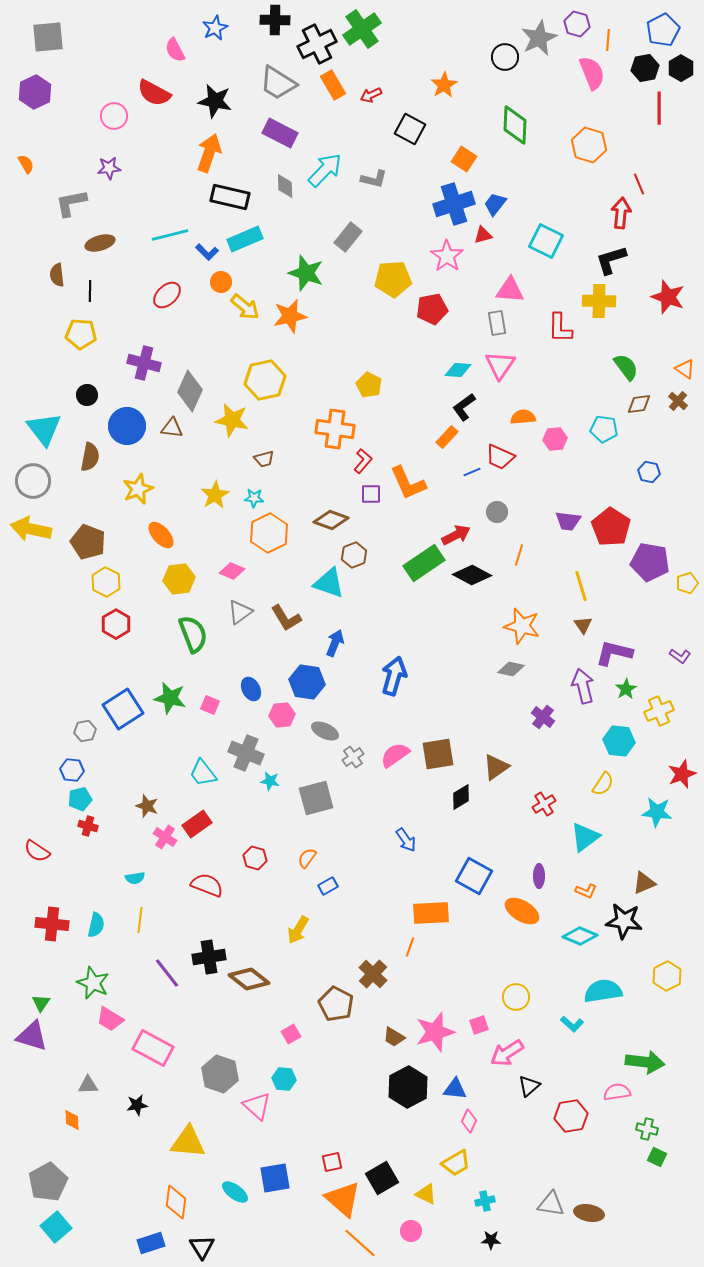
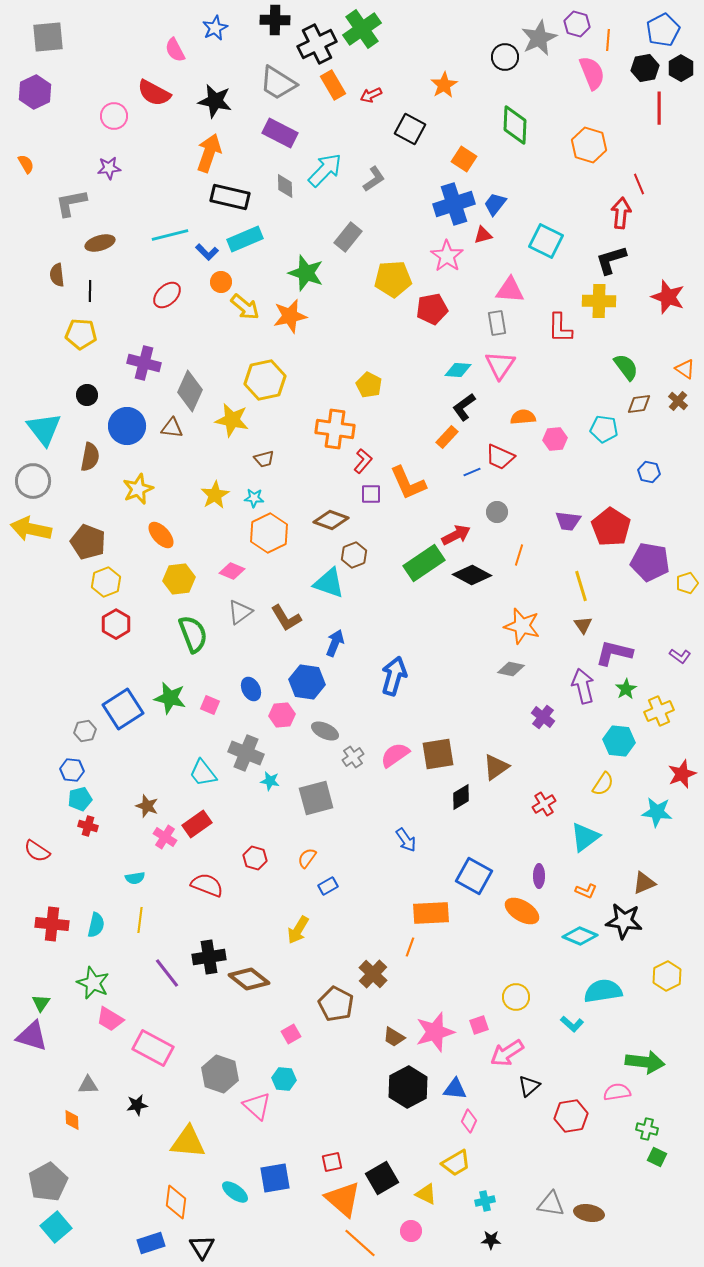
gray L-shape at (374, 179): rotated 48 degrees counterclockwise
yellow hexagon at (106, 582): rotated 12 degrees clockwise
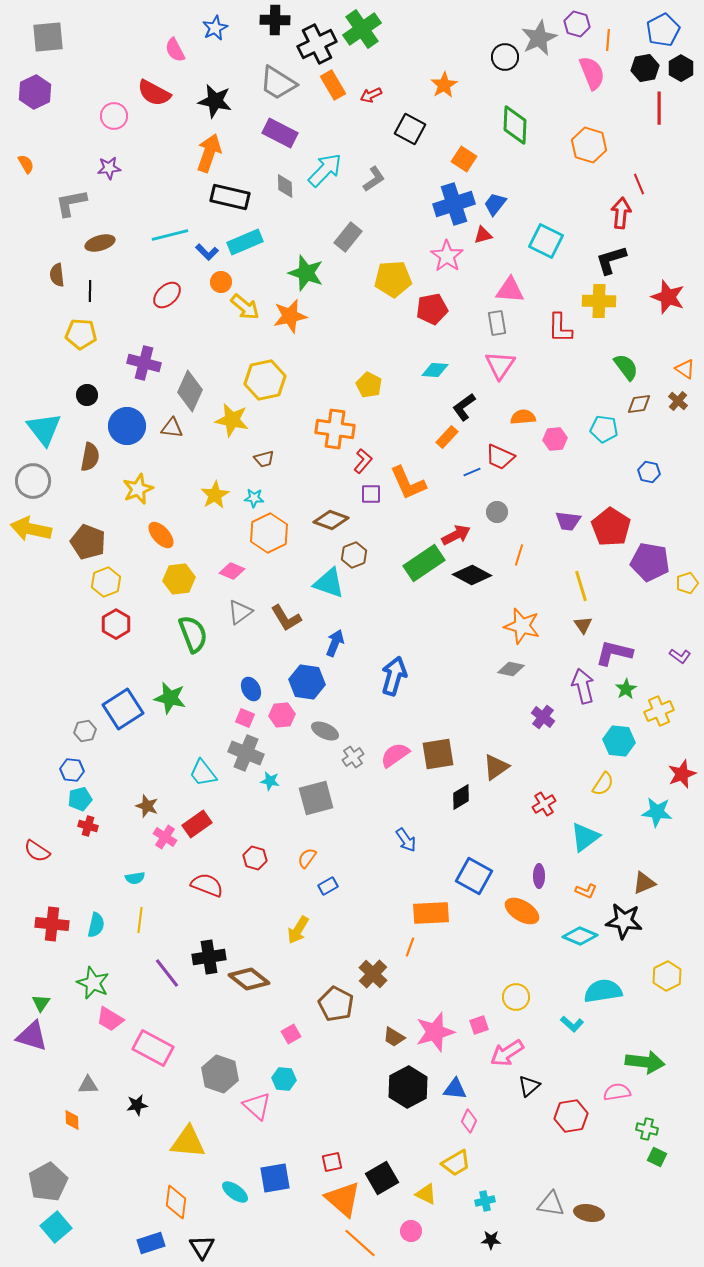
cyan rectangle at (245, 239): moved 3 px down
cyan diamond at (458, 370): moved 23 px left
pink square at (210, 705): moved 35 px right, 13 px down
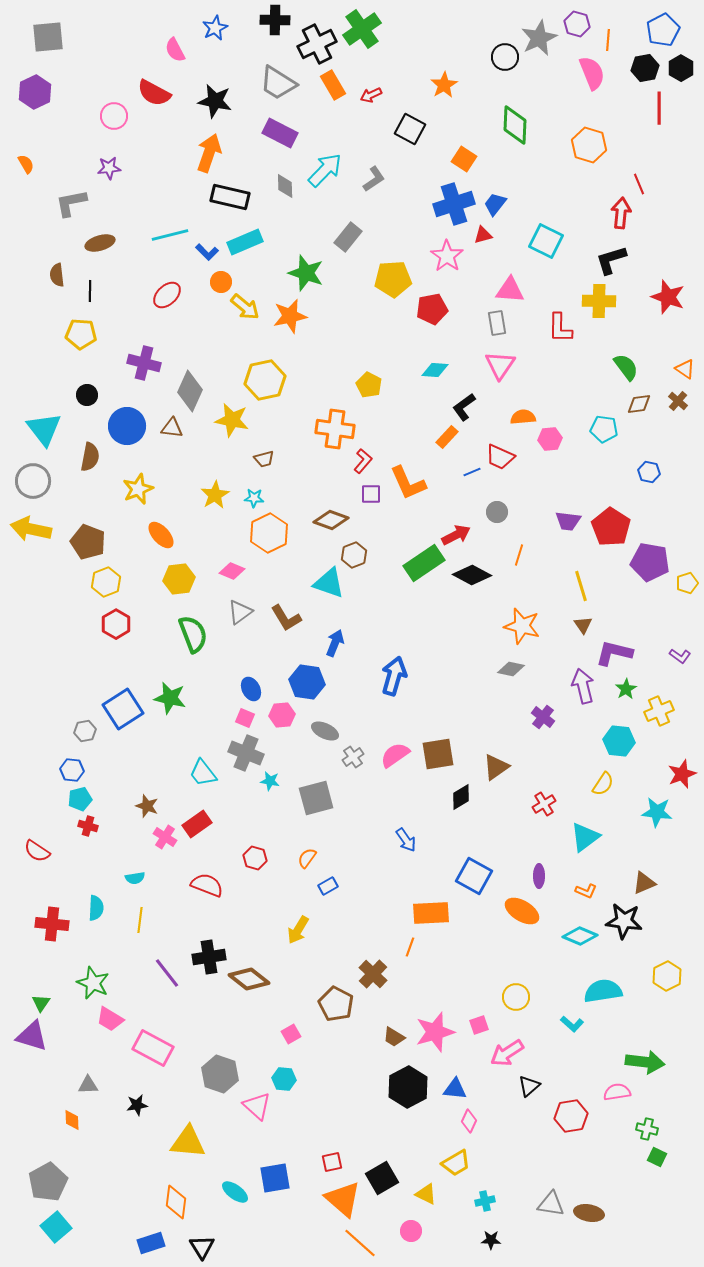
pink hexagon at (555, 439): moved 5 px left
cyan semicircle at (96, 925): moved 17 px up; rotated 10 degrees counterclockwise
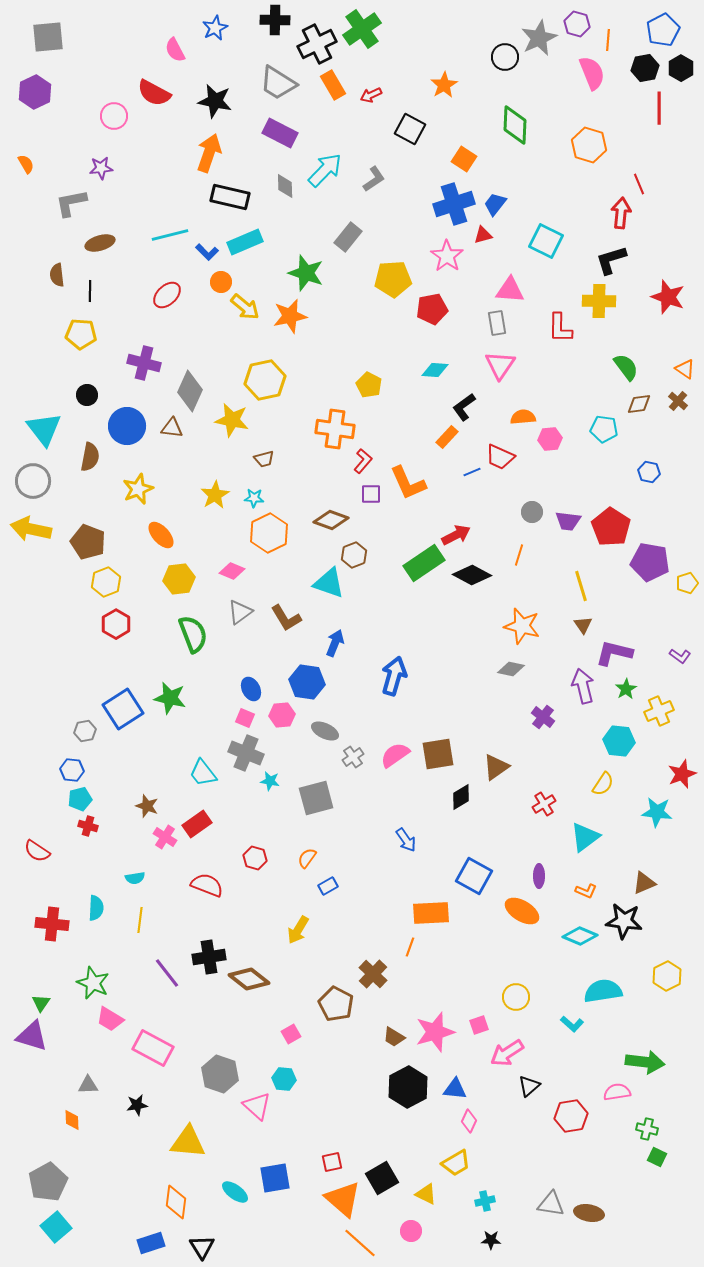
purple star at (109, 168): moved 8 px left
gray circle at (497, 512): moved 35 px right
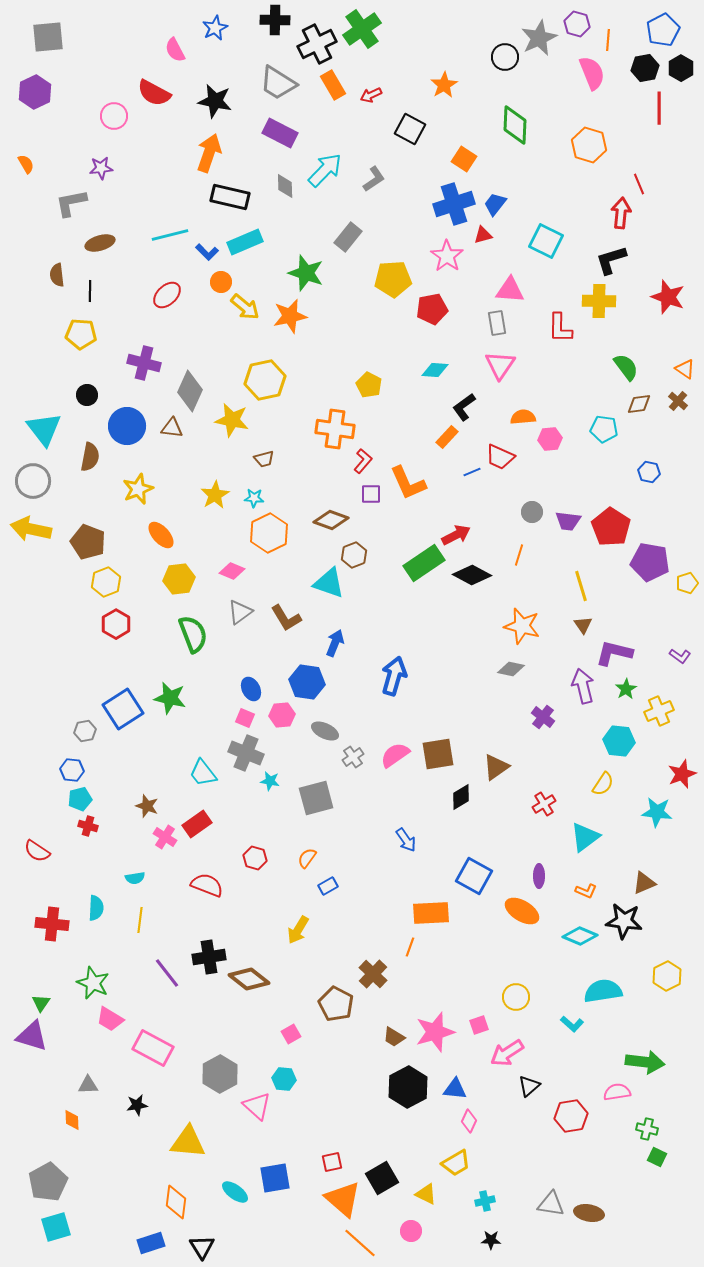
gray hexagon at (220, 1074): rotated 12 degrees clockwise
cyan square at (56, 1227): rotated 24 degrees clockwise
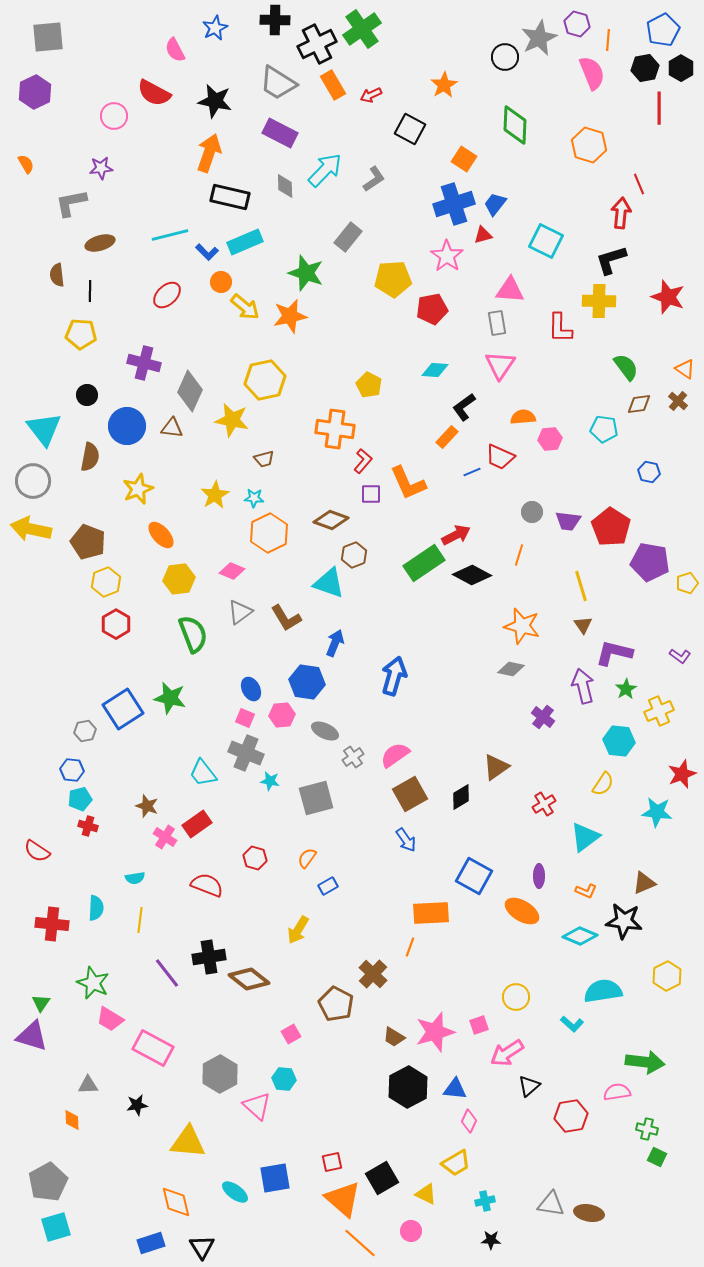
brown square at (438, 754): moved 28 px left, 40 px down; rotated 20 degrees counterclockwise
orange diamond at (176, 1202): rotated 20 degrees counterclockwise
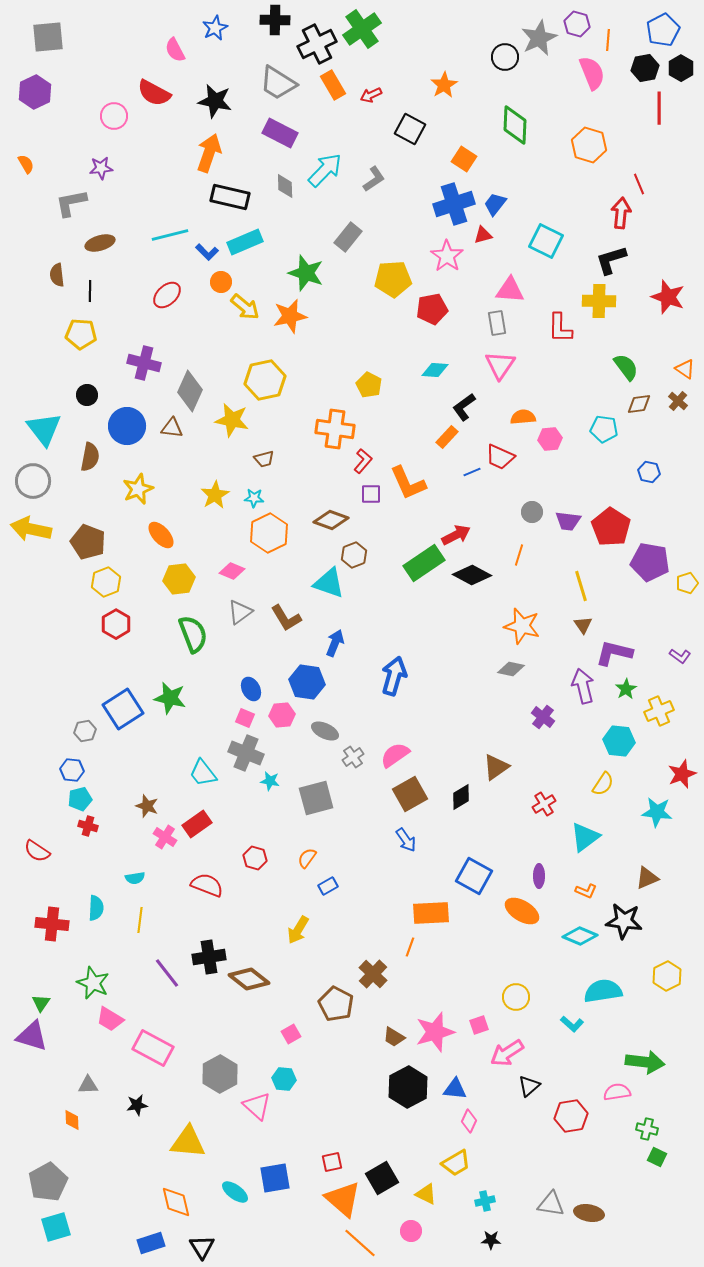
brown triangle at (644, 883): moved 3 px right, 5 px up
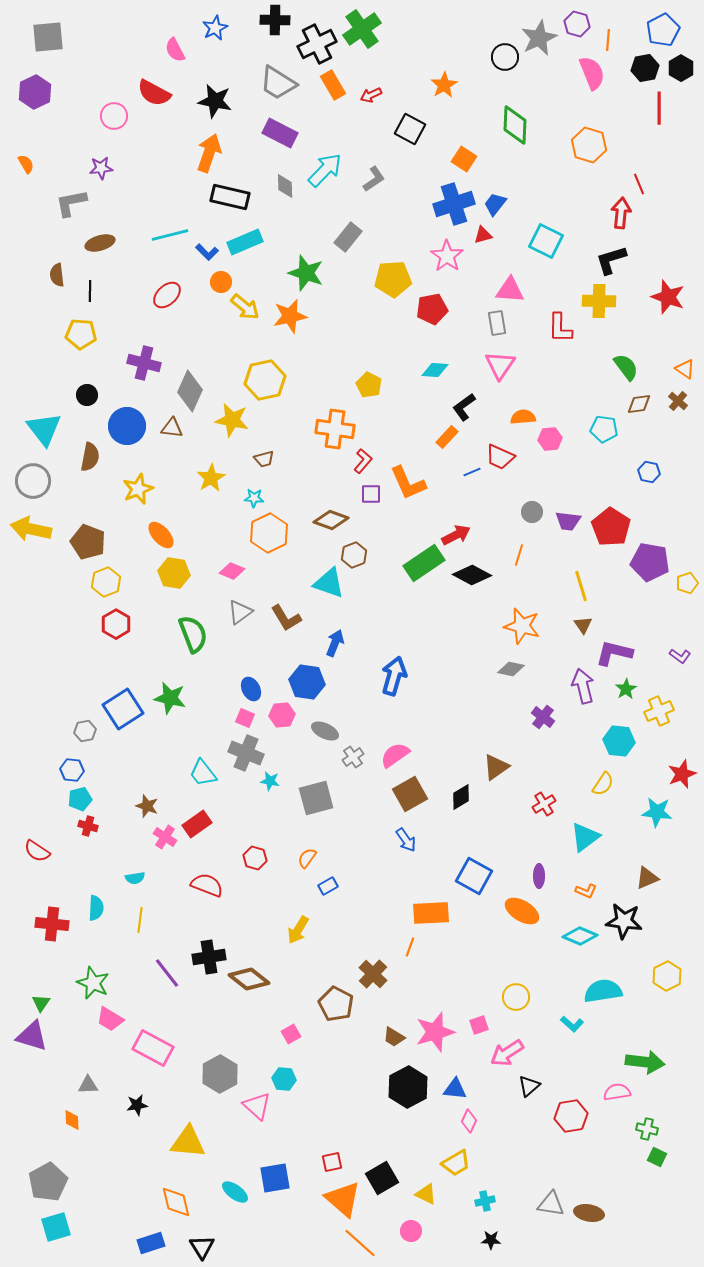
yellow star at (215, 495): moved 4 px left, 17 px up
yellow hexagon at (179, 579): moved 5 px left, 6 px up; rotated 16 degrees clockwise
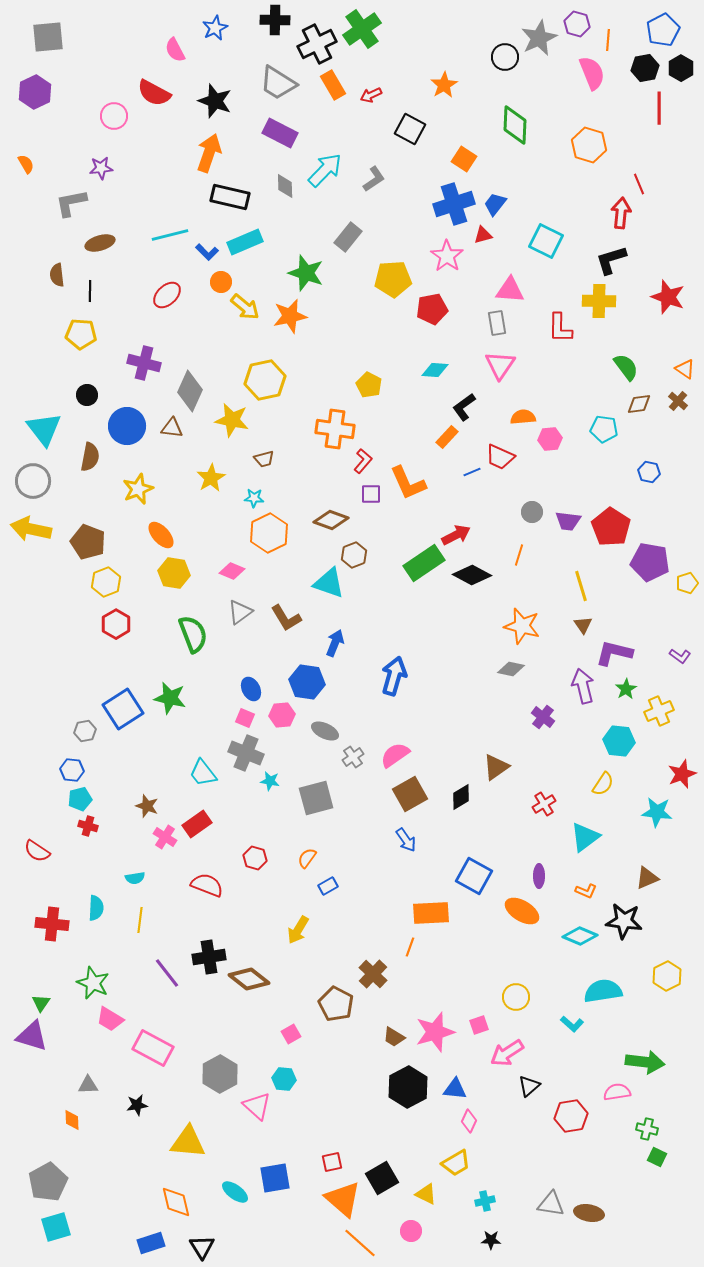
black star at (215, 101): rotated 8 degrees clockwise
